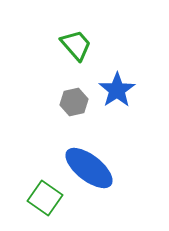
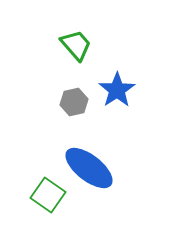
green square: moved 3 px right, 3 px up
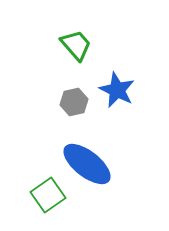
blue star: rotated 12 degrees counterclockwise
blue ellipse: moved 2 px left, 4 px up
green square: rotated 20 degrees clockwise
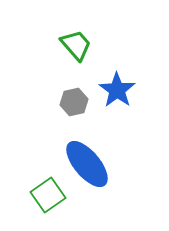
blue star: rotated 9 degrees clockwise
blue ellipse: rotated 12 degrees clockwise
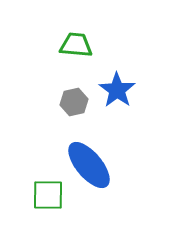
green trapezoid: rotated 44 degrees counterclockwise
blue ellipse: moved 2 px right, 1 px down
green square: rotated 36 degrees clockwise
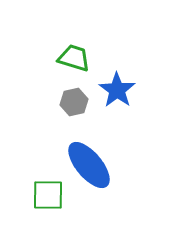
green trapezoid: moved 2 px left, 13 px down; rotated 12 degrees clockwise
